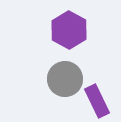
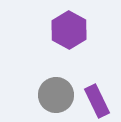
gray circle: moved 9 px left, 16 px down
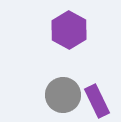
gray circle: moved 7 px right
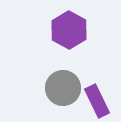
gray circle: moved 7 px up
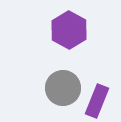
purple rectangle: rotated 48 degrees clockwise
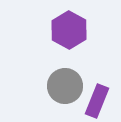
gray circle: moved 2 px right, 2 px up
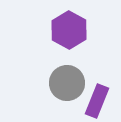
gray circle: moved 2 px right, 3 px up
